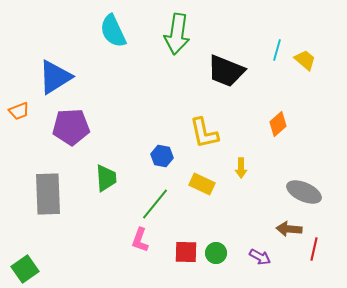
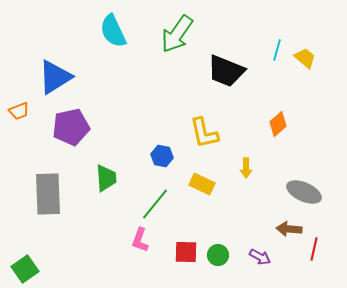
green arrow: rotated 27 degrees clockwise
yellow trapezoid: moved 2 px up
purple pentagon: rotated 9 degrees counterclockwise
yellow arrow: moved 5 px right
green circle: moved 2 px right, 2 px down
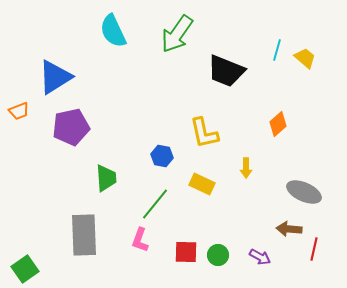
gray rectangle: moved 36 px right, 41 px down
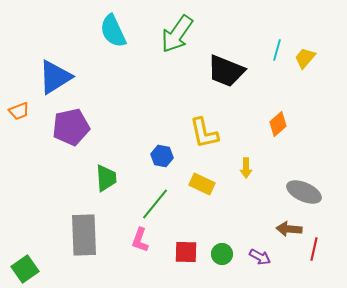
yellow trapezoid: rotated 90 degrees counterclockwise
green circle: moved 4 px right, 1 px up
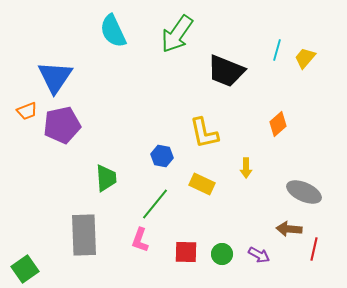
blue triangle: rotated 24 degrees counterclockwise
orange trapezoid: moved 8 px right
purple pentagon: moved 9 px left, 2 px up
purple arrow: moved 1 px left, 2 px up
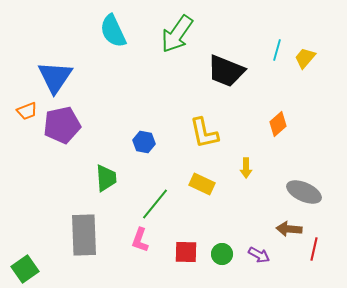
blue hexagon: moved 18 px left, 14 px up
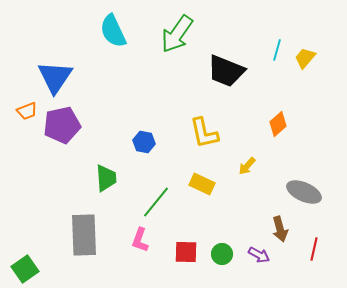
yellow arrow: moved 1 px right, 2 px up; rotated 42 degrees clockwise
green line: moved 1 px right, 2 px up
brown arrow: moved 9 px left; rotated 110 degrees counterclockwise
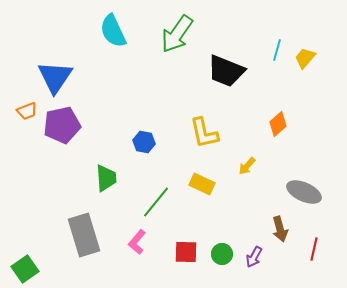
gray rectangle: rotated 15 degrees counterclockwise
pink L-shape: moved 3 px left, 2 px down; rotated 20 degrees clockwise
purple arrow: moved 5 px left, 2 px down; rotated 90 degrees clockwise
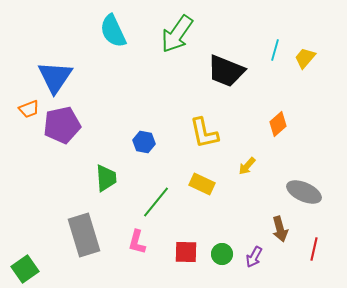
cyan line: moved 2 px left
orange trapezoid: moved 2 px right, 2 px up
pink L-shape: rotated 25 degrees counterclockwise
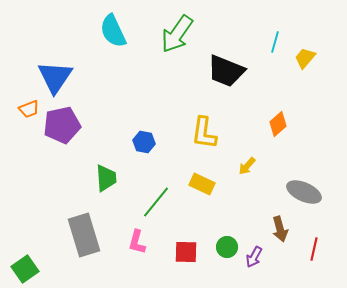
cyan line: moved 8 px up
yellow L-shape: rotated 20 degrees clockwise
green circle: moved 5 px right, 7 px up
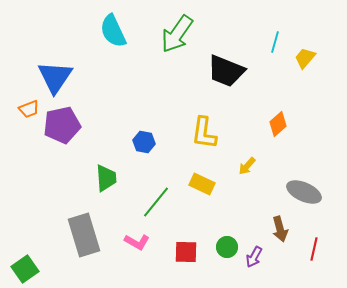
pink L-shape: rotated 75 degrees counterclockwise
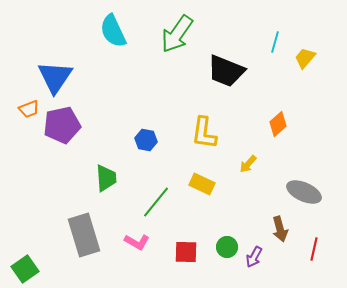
blue hexagon: moved 2 px right, 2 px up
yellow arrow: moved 1 px right, 2 px up
